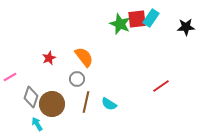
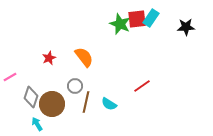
gray circle: moved 2 px left, 7 px down
red line: moved 19 px left
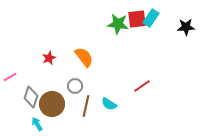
green star: moved 2 px left; rotated 15 degrees counterclockwise
brown line: moved 4 px down
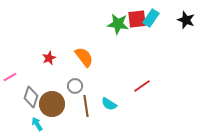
black star: moved 7 px up; rotated 24 degrees clockwise
brown line: rotated 20 degrees counterclockwise
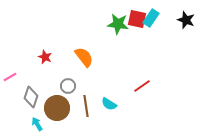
red square: rotated 18 degrees clockwise
red star: moved 4 px left, 1 px up; rotated 24 degrees counterclockwise
gray circle: moved 7 px left
brown circle: moved 5 px right, 4 px down
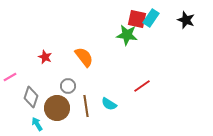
green star: moved 9 px right, 11 px down
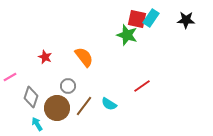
black star: rotated 18 degrees counterclockwise
green star: rotated 10 degrees clockwise
brown line: moved 2 px left; rotated 45 degrees clockwise
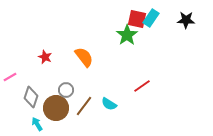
green star: rotated 20 degrees clockwise
gray circle: moved 2 px left, 4 px down
brown circle: moved 1 px left
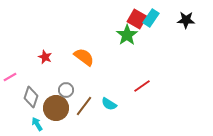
red square: rotated 18 degrees clockwise
orange semicircle: rotated 15 degrees counterclockwise
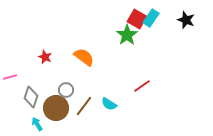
black star: rotated 18 degrees clockwise
pink line: rotated 16 degrees clockwise
